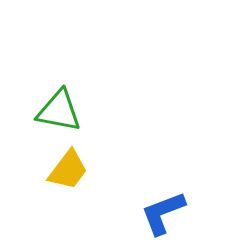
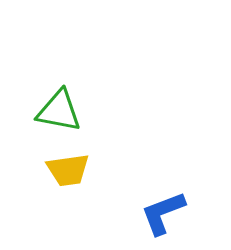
yellow trapezoid: rotated 45 degrees clockwise
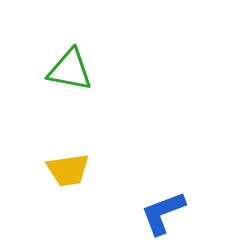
green triangle: moved 11 px right, 41 px up
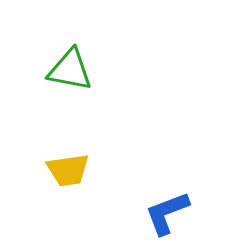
blue L-shape: moved 4 px right
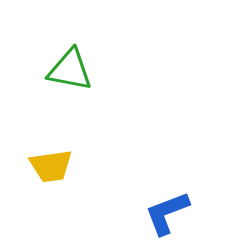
yellow trapezoid: moved 17 px left, 4 px up
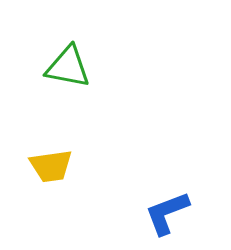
green triangle: moved 2 px left, 3 px up
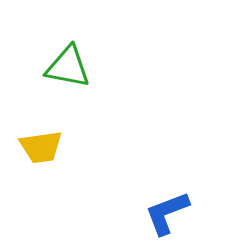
yellow trapezoid: moved 10 px left, 19 px up
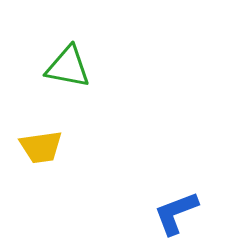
blue L-shape: moved 9 px right
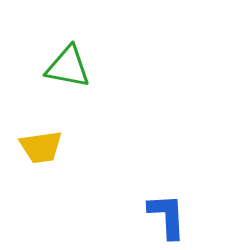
blue L-shape: moved 9 px left, 3 px down; rotated 108 degrees clockwise
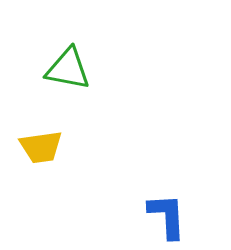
green triangle: moved 2 px down
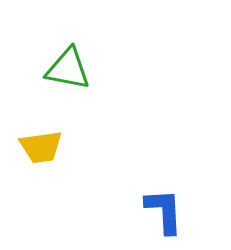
blue L-shape: moved 3 px left, 5 px up
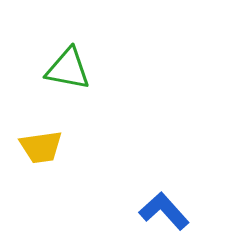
blue L-shape: rotated 39 degrees counterclockwise
